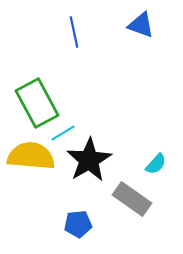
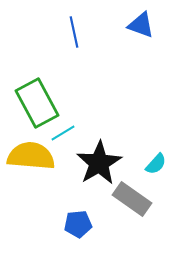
black star: moved 10 px right, 3 px down
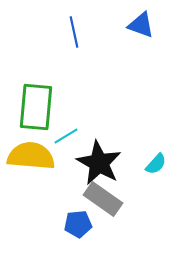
green rectangle: moved 1 px left, 4 px down; rotated 33 degrees clockwise
cyan line: moved 3 px right, 3 px down
black star: rotated 12 degrees counterclockwise
gray rectangle: moved 29 px left
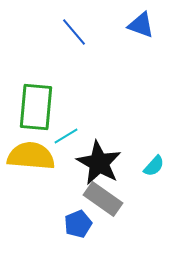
blue line: rotated 28 degrees counterclockwise
cyan semicircle: moved 2 px left, 2 px down
blue pentagon: rotated 16 degrees counterclockwise
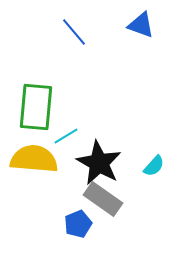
yellow semicircle: moved 3 px right, 3 px down
